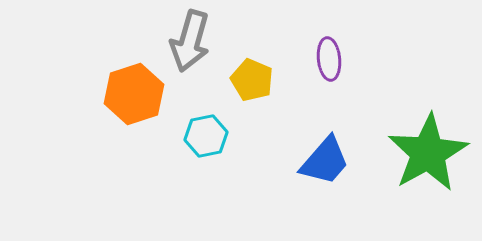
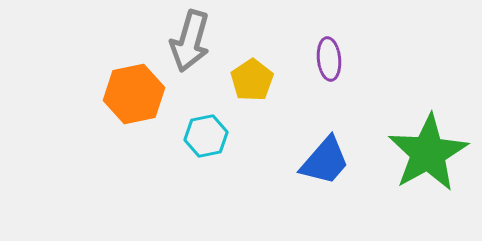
yellow pentagon: rotated 15 degrees clockwise
orange hexagon: rotated 6 degrees clockwise
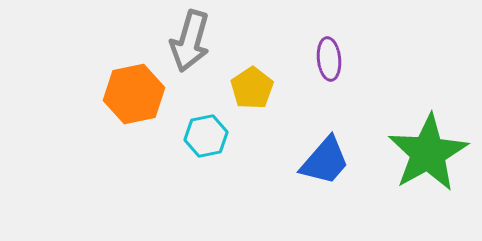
yellow pentagon: moved 8 px down
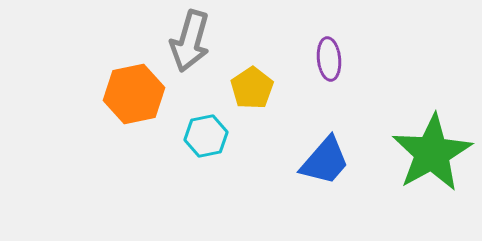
green star: moved 4 px right
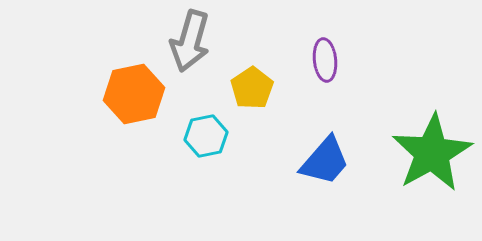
purple ellipse: moved 4 px left, 1 px down
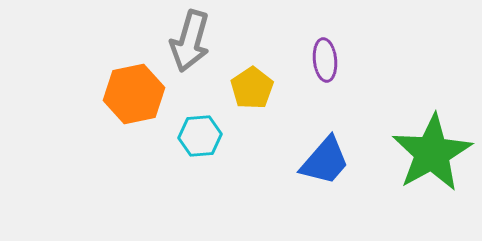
cyan hexagon: moved 6 px left; rotated 6 degrees clockwise
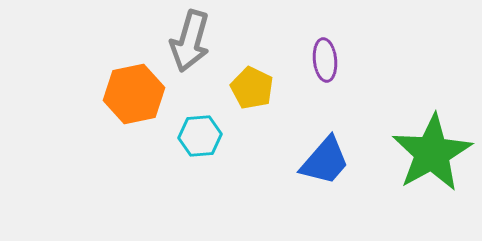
yellow pentagon: rotated 12 degrees counterclockwise
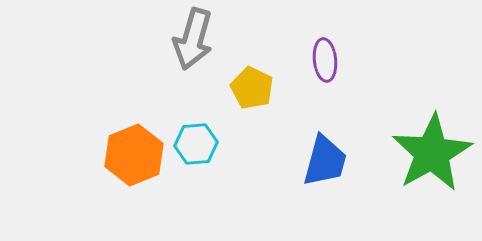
gray arrow: moved 3 px right, 2 px up
orange hexagon: moved 61 px down; rotated 10 degrees counterclockwise
cyan hexagon: moved 4 px left, 8 px down
blue trapezoid: rotated 26 degrees counterclockwise
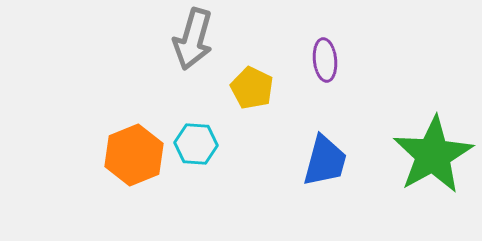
cyan hexagon: rotated 9 degrees clockwise
green star: moved 1 px right, 2 px down
